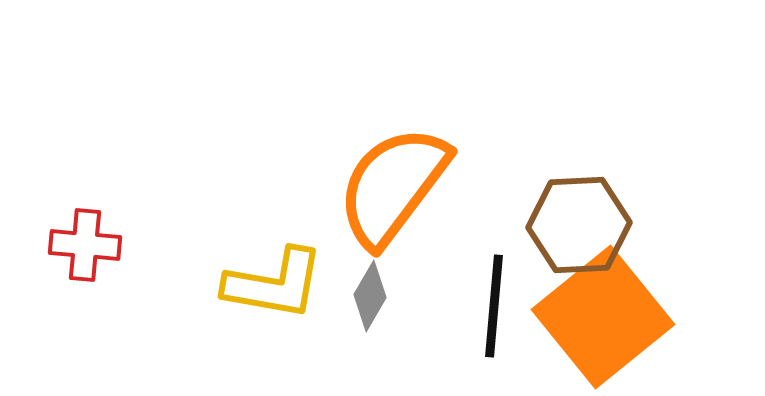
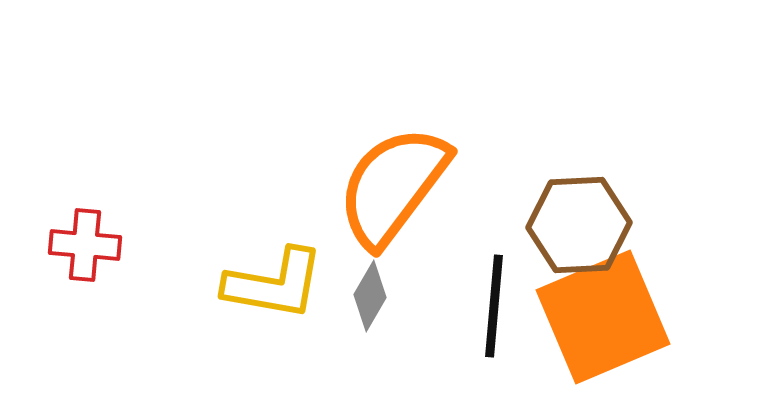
orange square: rotated 16 degrees clockwise
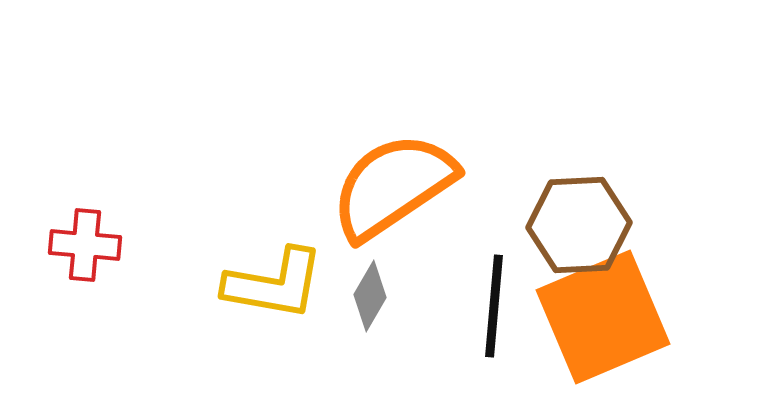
orange semicircle: rotated 19 degrees clockwise
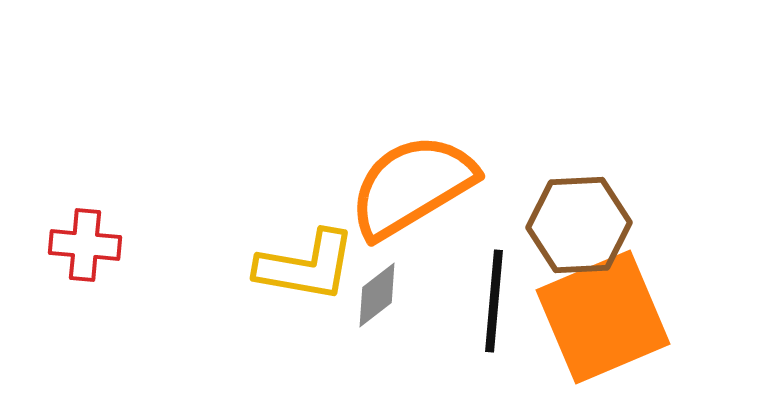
orange semicircle: moved 19 px right; rotated 3 degrees clockwise
yellow L-shape: moved 32 px right, 18 px up
gray diamond: moved 7 px right, 1 px up; rotated 22 degrees clockwise
black line: moved 5 px up
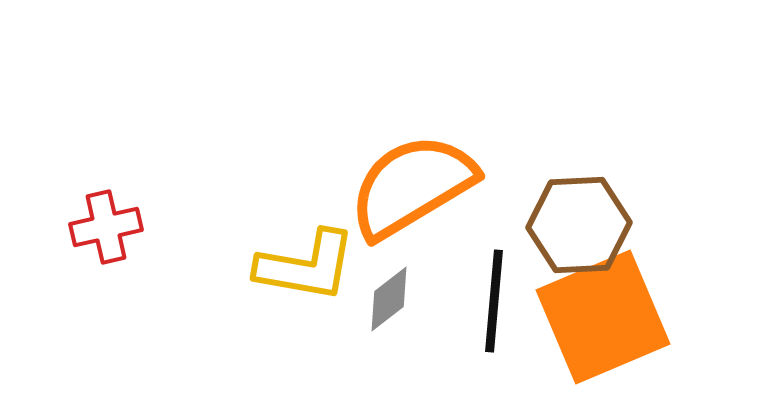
red cross: moved 21 px right, 18 px up; rotated 18 degrees counterclockwise
gray diamond: moved 12 px right, 4 px down
